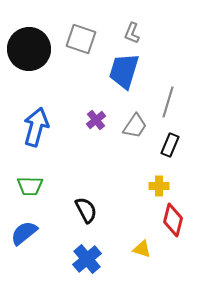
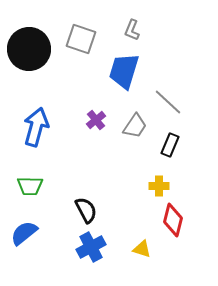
gray L-shape: moved 3 px up
gray line: rotated 64 degrees counterclockwise
blue cross: moved 4 px right, 12 px up; rotated 12 degrees clockwise
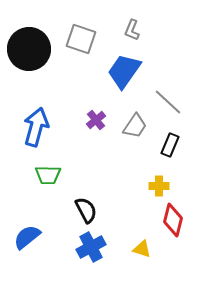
blue trapezoid: rotated 18 degrees clockwise
green trapezoid: moved 18 px right, 11 px up
blue semicircle: moved 3 px right, 4 px down
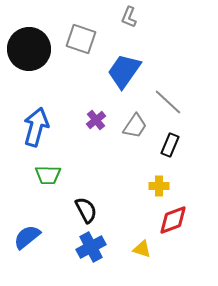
gray L-shape: moved 3 px left, 13 px up
red diamond: rotated 56 degrees clockwise
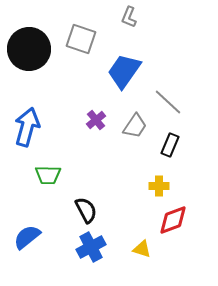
blue arrow: moved 9 px left
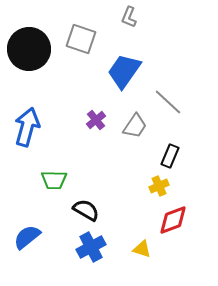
black rectangle: moved 11 px down
green trapezoid: moved 6 px right, 5 px down
yellow cross: rotated 24 degrees counterclockwise
black semicircle: rotated 32 degrees counterclockwise
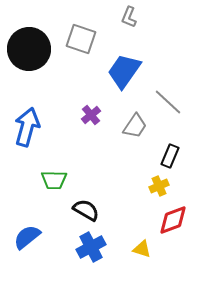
purple cross: moved 5 px left, 5 px up
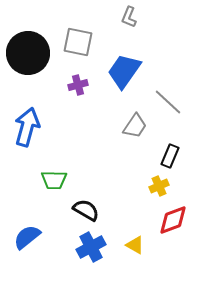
gray square: moved 3 px left, 3 px down; rotated 8 degrees counterclockwise
black circle: moved 1 px left, 4 px down
purple cross: moved 13 px left, 30 px up; rotated 24 degrees clockwise
yellow triangle: moved 7 px left, 4 px up; rotated 12 degrees clockwise
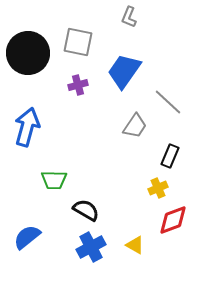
yellow cross: moved 1 px left, 2 px down
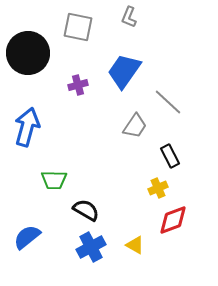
gray square: moved 15 px up
black rectangle: rotated 50 degrees counterclockwise
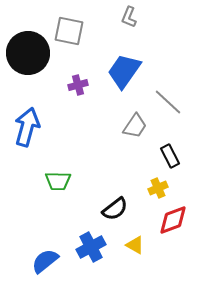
gray square: moved 9 px left, 4 px down
green trapezoid: moved 4 px right, 1 px down
black semicircle: moved 29 px right, 1 px up; rotated 112 degrees clockwise
blue semicircle: moved 18 px right, 24 px down
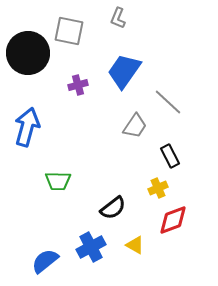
gray L-shape: moved 11 px left, 1 px down
black semicircle: moved 2 px left, 1 px up
